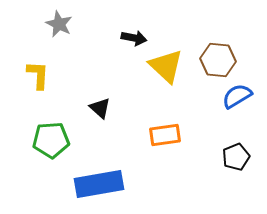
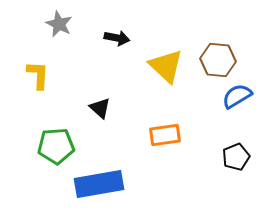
black arrow: moved 17 px left
green pentagon: moved 5 px right, 6 px down
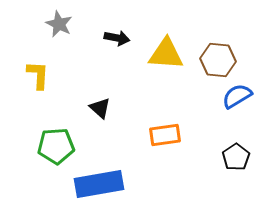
yellow triangle: moved 12 px up; rotated 39 degrees counterclockwise
black pentagon: rotated 12 degrees counterclockwise
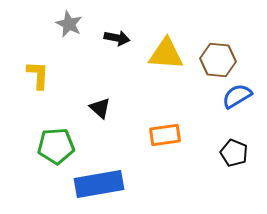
gray star: moved 10 px right
black pentagon: moved 2 px left, 4 px up; rotated 16 degrees counterclockwise
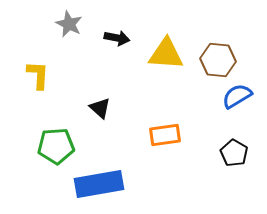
black pentagon: rotated 8 degrees clockwise
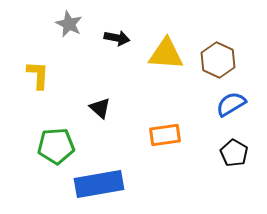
brown hexagon: rotated 20 degrees clockwise
blue semicircle: moved 6 px left, 8 px down
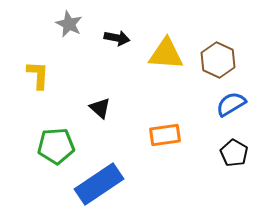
blue rectangle: rotated 24 degrees counterclockwise
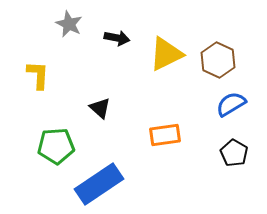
yellow triangle: rotated 30 degrees counterclockwise
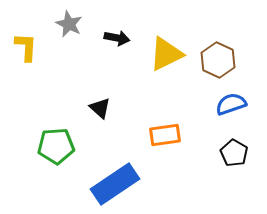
yellow L-shape: moved 12 px left, 28 px up
blue semicircle: rotated 12 degrees clockwise
blue rectangle: moved 16 px right
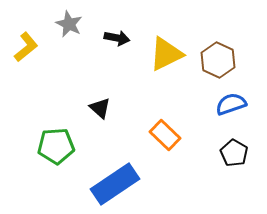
yellow L-shape: rotated 48 degrees clockwise
orange rectangle: rotated 52 degrees clockwise
